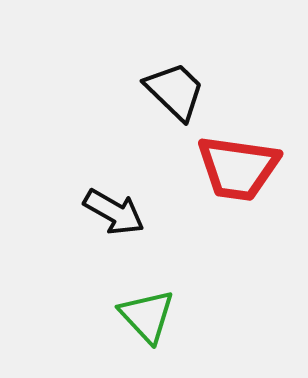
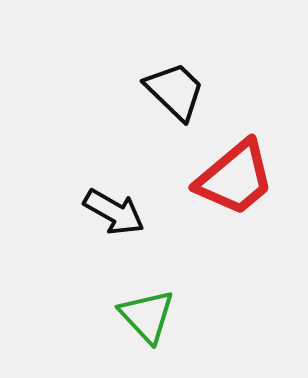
red trapezoid: moved 3 px left, 10 px down; rotated 48 degrees counterclockwise
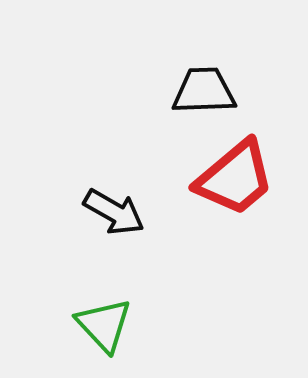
black trapezoid: moved 29 px right; rotated 46 degrees counterclockwise
green triangle: moved 43 px left, 9 px down
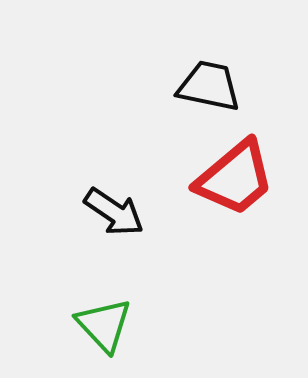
black trapezoid: moved 5 px right, 5 px up; rotated 14 degrees clockwise
black arrow: rotated 4 degrees clockwise
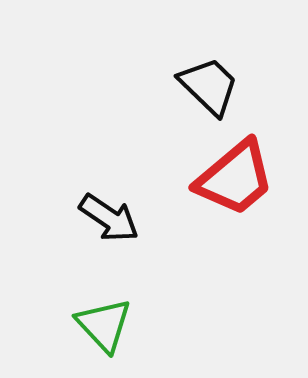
black trapezoid: rotated 32 degrees clockwise
black arrow: moved 5 px left, 6 px down
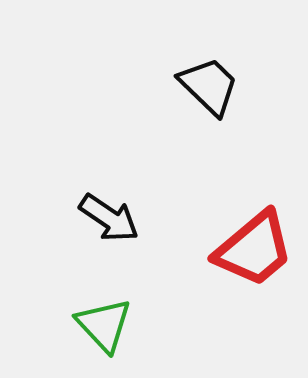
red trapezoid: moved 19 px right, 71 px down
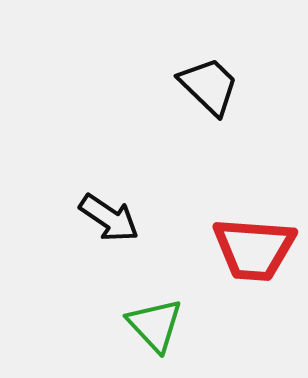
red trapezoid: rotated 44 degrees clockwise
green triangle: moved 51 px right
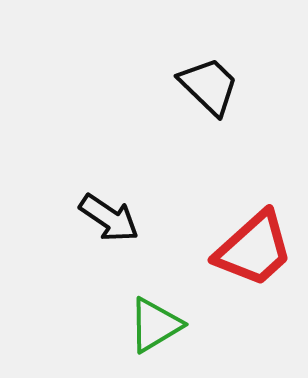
red trapezoid: rotated 46 degrees counterclockwise
green triangle: rotated 42 degrees clockwise
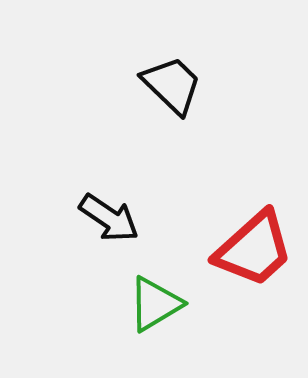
black trapezoid: moved 37 px left, 1 px up
green triangle: moved 21 px up
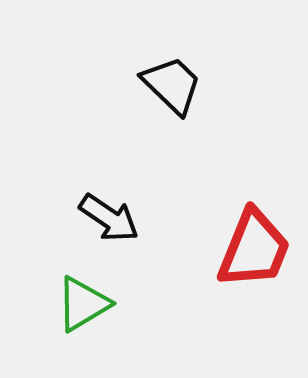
red trapezoid: rotated 26 degrees counterclockwise
green triangle: moved 72 px left
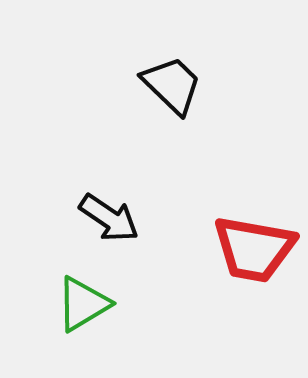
red trapezoid: rotated 78 degrees clockwise
